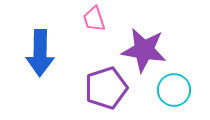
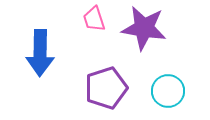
purple star: moved 22 px up
cyan circle: moved 6 px left, 1 px down
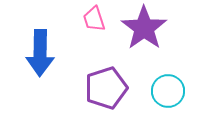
purple star: rotated 27 degrees clockwise
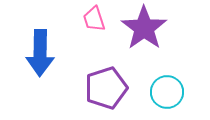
cyan circle: moved 1 px left, 1 px down
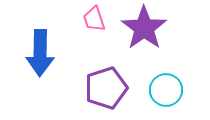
cyan circle: moved 1 px left, 2 px up
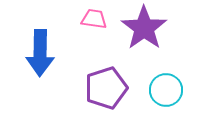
pink trapezoid: rotated 116 degrees clockwise
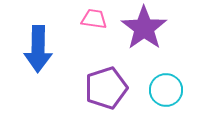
blue arrow: moved 2 px left, 4 px up
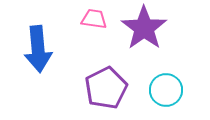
blue arrow: rotated 6 degrees counterclockwise
purple pentagon: rotated 9 degrees counterclockwise
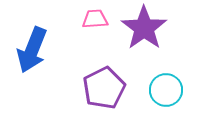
pink trapezoid: moved 1 px right; rotated 12 degrees counterclockwise
blue arrow: moved 6 px left, 1 px down; rotated 27 degrees clockwise
purple pentagon: moved 2 px left
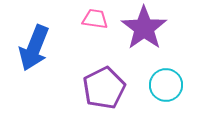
pink trapezoid: rotated 12 degrees clockwise
blue arrow: moved 2 px right, 2 px up
cyan circle: moved 5 px up
